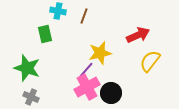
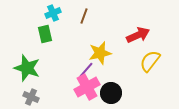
cyan cross: moved 5 px left, 2 px down; rotated 35 degrees counterclockwise
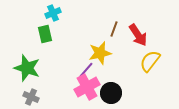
brown line: moved 30 px right, 13 px down
red arrow: rotated 80 degrees clockwise
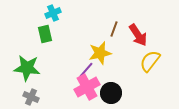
green star: rotated 12 degrees counterclockwise
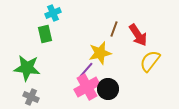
black circle: moved 3 px left, 4 px up
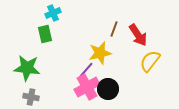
gray cross: rotated 14 degrees counterclockwise
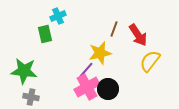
cyan cross: moved 5 px right, 3 px down
green star: moved 3 px left, 3 px down
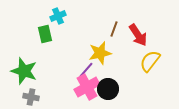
green star: rotated 12 degrees clockwise
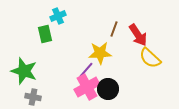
yellow star: rotated 10 degrees clockwise
yellow semicircle: moved 3 px up; rotated 85 degrees counterclockwise
gray cross: moved 2 px right
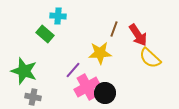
cyan cross: rotated 28 degrees clockwise
green rectangle: rotated 36 degrees counterclockwise
purple line: moved 13 px left
black circle: moved 3 px left, 4 px down
